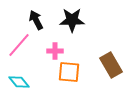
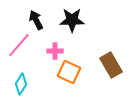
orange square: rotated 20 degrees clockwise
cyan diamond: moved 2 px right, 2 px down; rotated 70 degrees clockwise
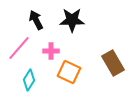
pink line: moved 3 px down
pink cross: moved 4 px left
brown rectangle: moved 2 px right, 2 px up
cyan diamond: moved 8 px right, 4 px up
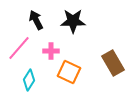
black star: moved 1 px right, 1 px down
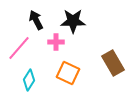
pink cross: moved 5 px right, 9 px up
orange square: moved 1 px left, 1 px down
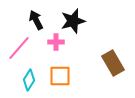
black star: rotated 15 degrees counterclockwise
orange square: moved 8 px left, 3 px down; rotated 25 degrees counterclockwise
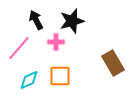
black star: moved 1 px left
cyan diamond: rotated 35 degrees clockwise
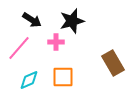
black arrow: moved 4 px left; rotated 150 degrees clockwise
orange square: moved 3 px right, 1 px down
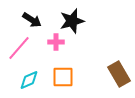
brown rectangle: moved 6 px right, 11 px down
